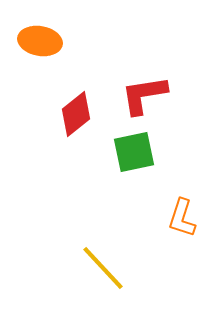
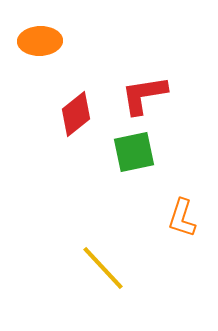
orange ellipse: rotated 12 degrees counterclockwise
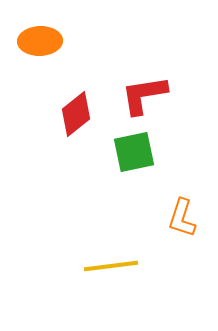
yellow line: moved 8 px right, 2 px up; rotated 54 degrees counterclockwise
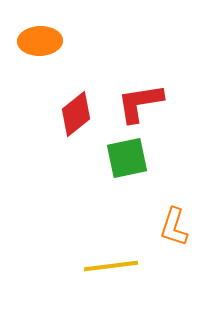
red L-shape: moved 4 px left, 8 px down
green square: moved 7 px left, 6 px down
orange L-shape: moved 8 px left, 9 px down
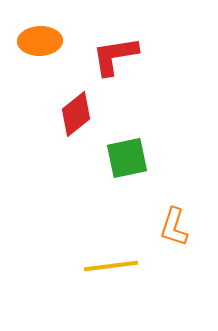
red L-shape: moved 25 px left, 47 px up
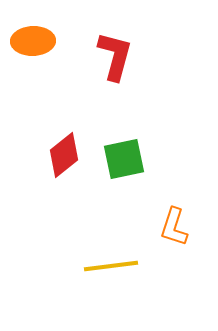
orange ellipse: moved 7 px left
red L-shape: rotated 114 degrees clockwise
red diamond: moved 12 px left, 41 px down
green square: moved 3 px left, 1 px down
